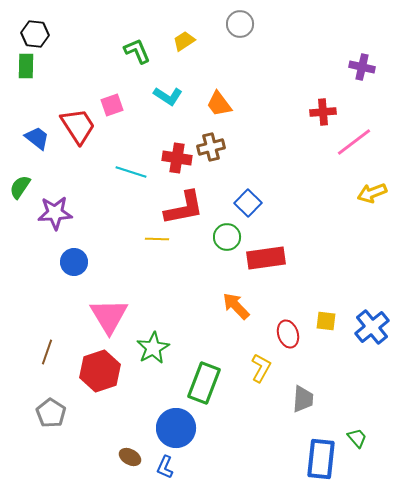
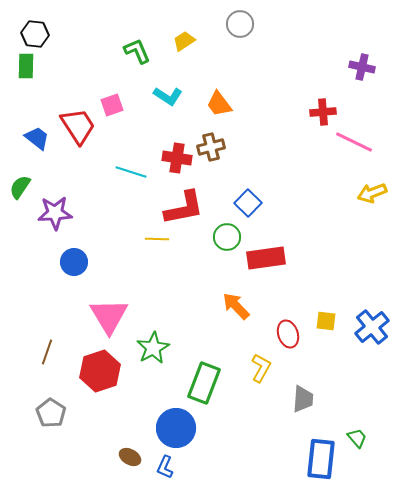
pink line at (354, 142): rotated 63 degrees clockwise
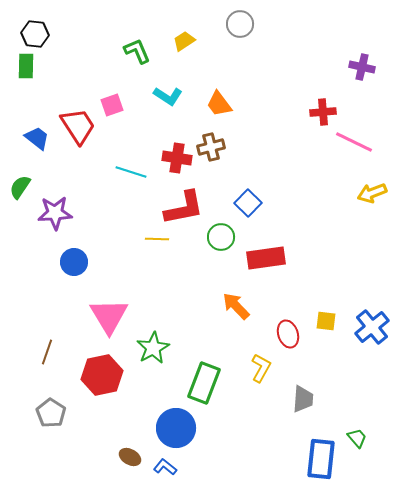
green circle at (227, 237): moved 6 px left
red hexagon at (100, 371): moved 2 px right, 4 px down; rotated 6 degrees clockwise
blue L-shape at (165, 467): rotated 105 degrees clockwise
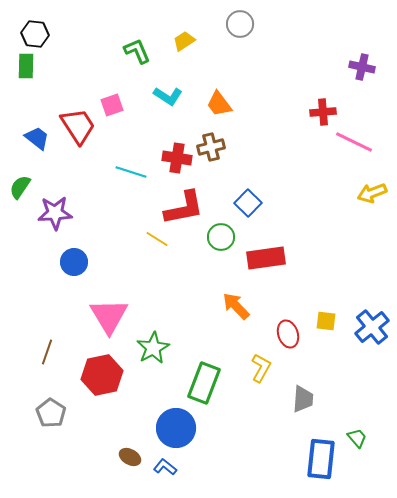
yellow line at (157, 239): rotated 30 degrees clockwise
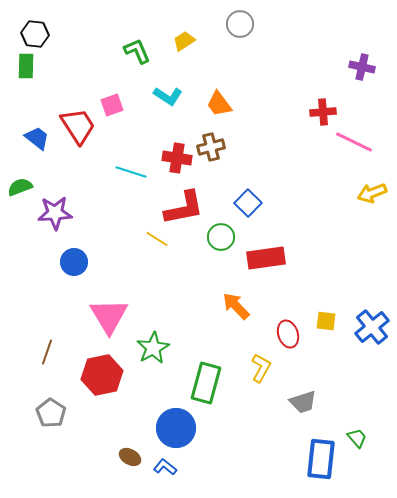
green semicircle at (20, 187): rotated 35 degrees clockwise
green rectangle at (204, 383): moved 2 px right; rotated 6 degrees counterclockwise
gray trapezoid at (303, 399): moved 3 px down; rotated 68 degrees clockwise
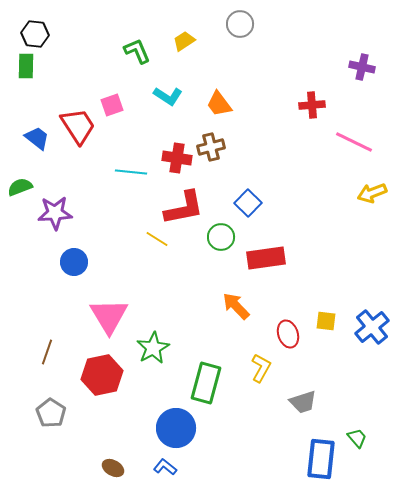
red cross at (323, 112): moved 11 px left, 7 px up
cyan line at (131, 172): rotated 12 degrees counterclockwise
brown ellipse at (130, 457): moved 17 px left, 11 px down
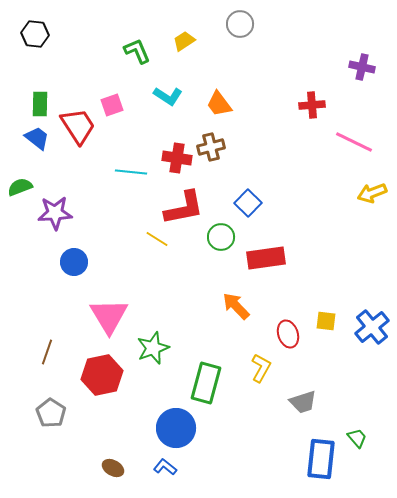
green rectangle at (26, 66): moved 14 px right, 38 px down
green star at (153, 348): rotated 8 degrees clockwise
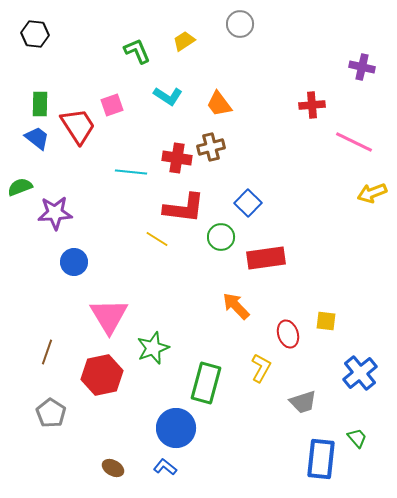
red L-shape at (184, 208): rotated 18 degrees clockwise
blue cross at (372, 327): moved 12 px left, 46 px down
